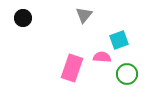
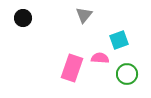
pink semicircle: moved 2 px left, 1 px down
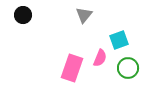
black circle: moved 3 px up
pink semicircle: rotated 108 degrees clockwise
green circle: moved 1 px right, 6 px up
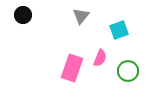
gray triangle: moved 3 px left, 1 px down
cyan square: moved 10 px up
green circle: moved 3 px down
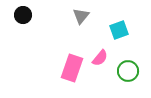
pink semicircle: rotated 18 degrees clockwise
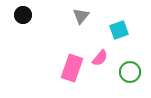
green circle: moved 2 px right, 1 px down
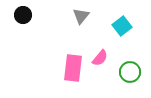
cyan square: moved 3 px right, 4 px up; rotated 18 degrees counterclockwise
pink rectangle: moved 1 px right; rotated 12 degrees counterclockwise
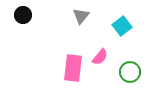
pink semicircle: moved 1 px up
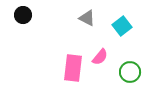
gray triangle: moved 6 px right, 2 px down; rotated 42 degrees counterclockwise
